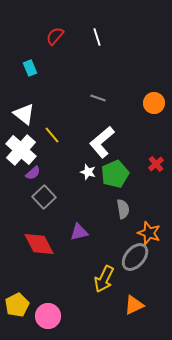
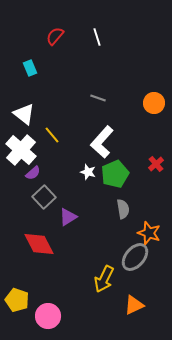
white L-shape: rotated 8 degrees counterclockwise
purple triangle: moved 11 px left, 15 px up; rotated 18 degrees counterclockwise
yellow pentagon: moved 5 px up; rotated 25 degrees counterclockwise
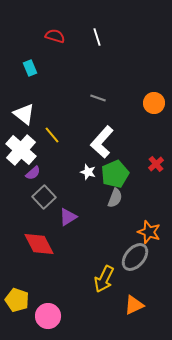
red semicircle: rotated 66 degrees clockwise
gray semicircle: moved 8 px left, 11 px up; rotated 30 degrees clockwise
orange star: moved 1 px up
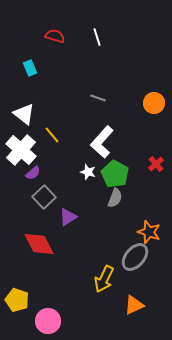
green pentagon: rotated 20 degrees counterclockwise
pink circle: moved 5 px down
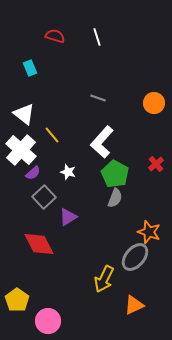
white star: moved 20 px left
yellow pentagon: rotated 15 degrees clockwise
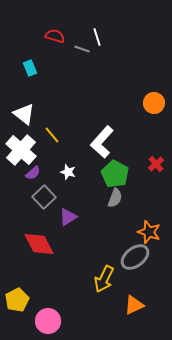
gray line: moved 16 px left, 49 px up
gray ellipse: rotated 12 degrees clockwise
yellow pentagon: rotated 10 degrees clockwise
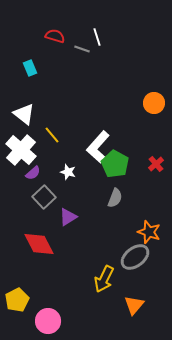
white L-shape: moved 4 px left, 5 px down
green pentagon: moved 10 px up
orange triangle: rotated 25 degrees counterclockwise
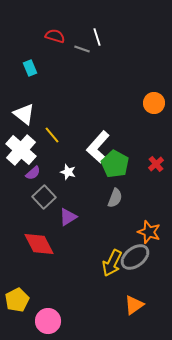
yellow arrow: moved 8 px right, 16 px up
orange triangle: rotated 15 degrees clockwise
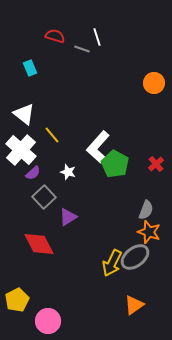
orange circle: moved 20 px up
gray semicircle: moved 31 px right, 12 px down
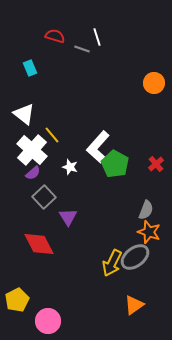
white cross: moved 11 px right
white star: moved 2 px right, 5 px up
purple triangle: rotated 30 degrees counterclockwise
